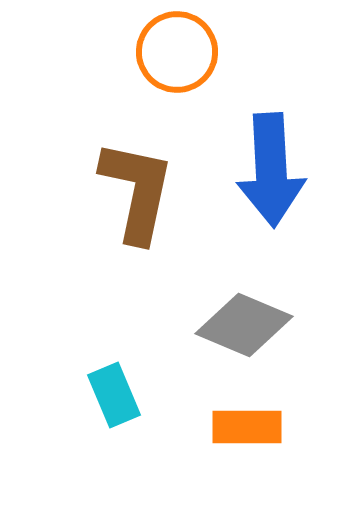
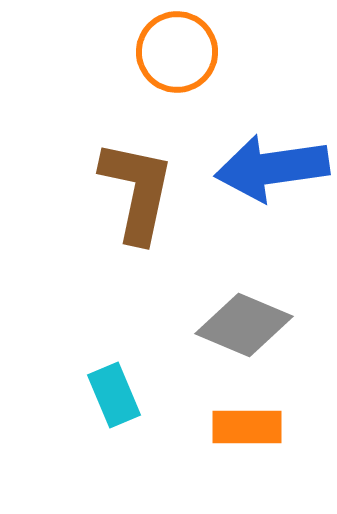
blue arrow: moved 1 px right, 2 px up; rotated 85 degrees clockwise
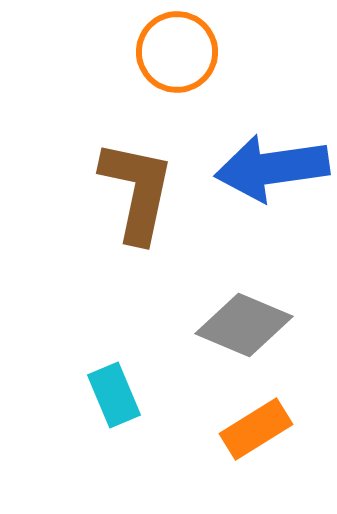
orange rectangle: moved 9 px right, 2 px down; rotated 32 degrees counterclockwise
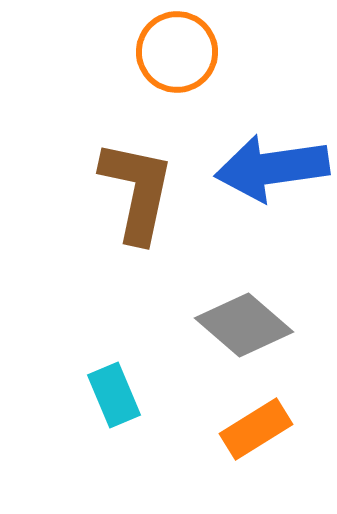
gray diamond: rotated 18 degrees clockwise
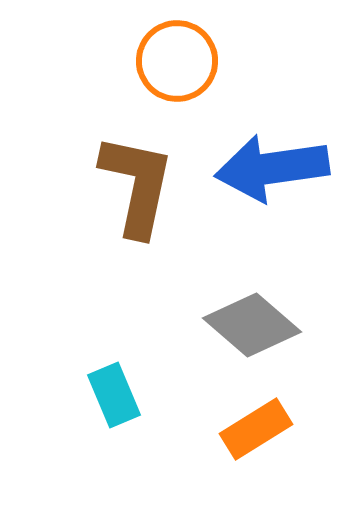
orange circle: moved 9 px down
brown L-shape: moved 6 px up
gray diamond: moved 8 px right
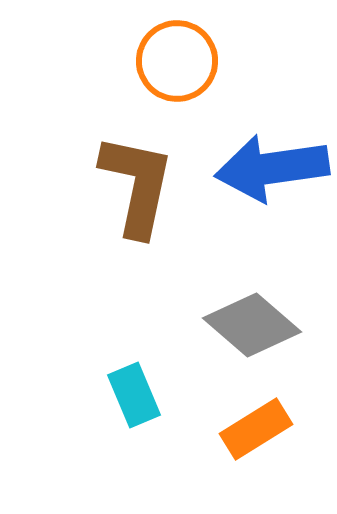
cyan rectangle: moved 20 px right
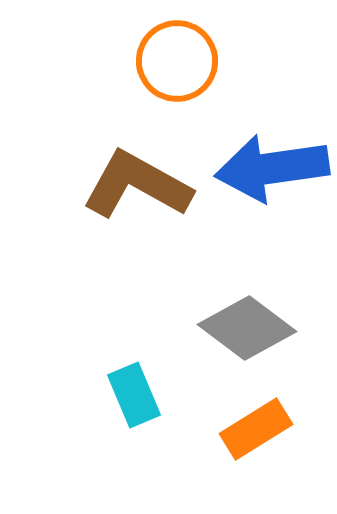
brown L-shape: rotated 73 degrees counterclockwise
gray diamond: moved 5 px left, 3 px down; rotated 4 degrees counterclockwise
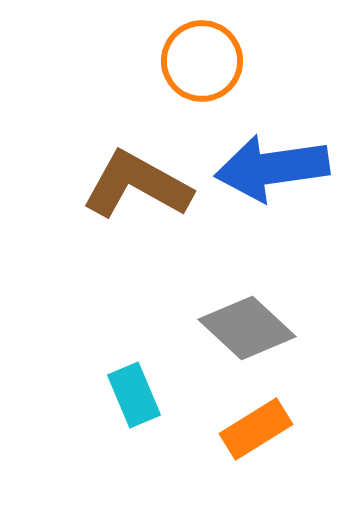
orange circle: moved 25 px right
gray diamond: rotated 6 degrees clockwise
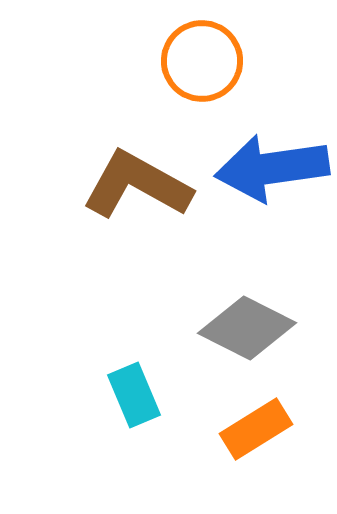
gray diamond: rotated 16 degrees counterclockwise
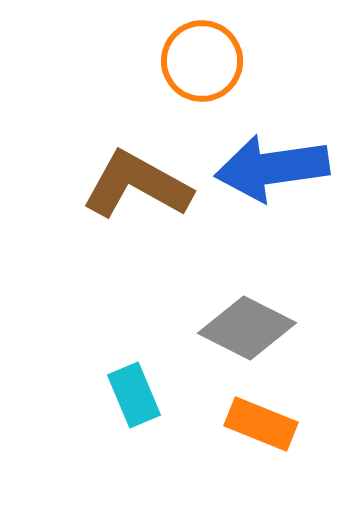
orange rectangle: moved 5 px right, 5 px up; rotated 54 degrees clockwise
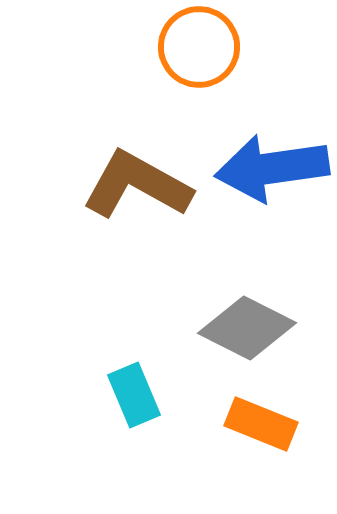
orange circle: moved 3 px left, 14 px up
